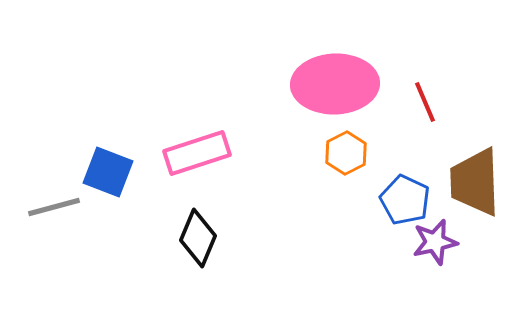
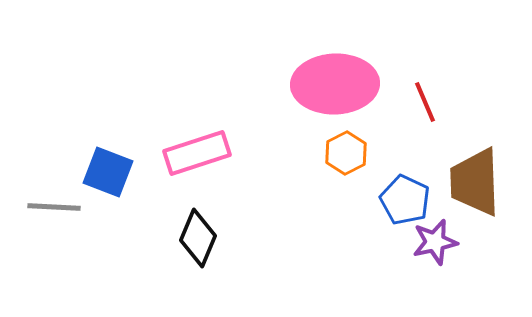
gray line: rotated 18 degrees clockwise
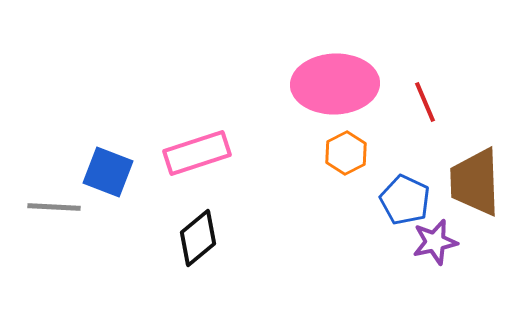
black diamond: rotated 28 degrees clockwise
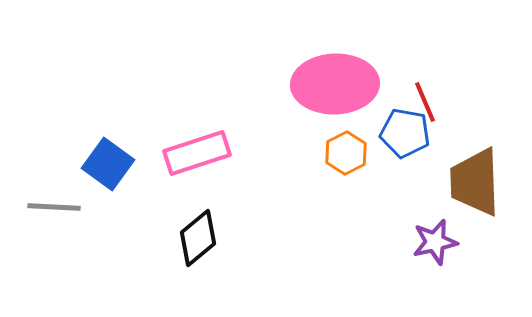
blue square: moved 8 px up; rotated 15 degrees clockwise
blue pentagon: moved 67 px up; rotated 15 degrees counterclockwise
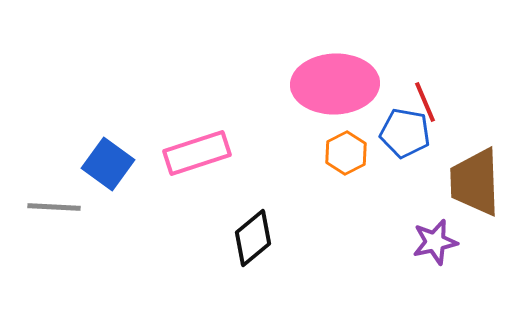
black diamond: moved 55 px right
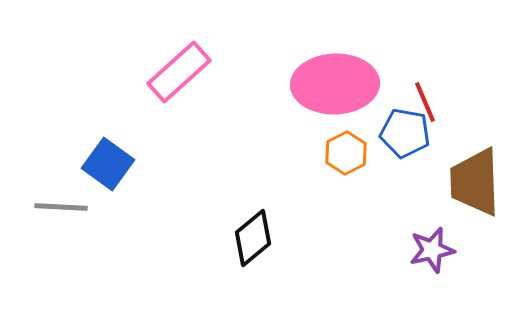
pink rectangle: moved 18 px left, 81 px up; rotated 24 degrees counterclockwise
gray line: moved 7 px right
purple star: moved 3 px left, 8 px down
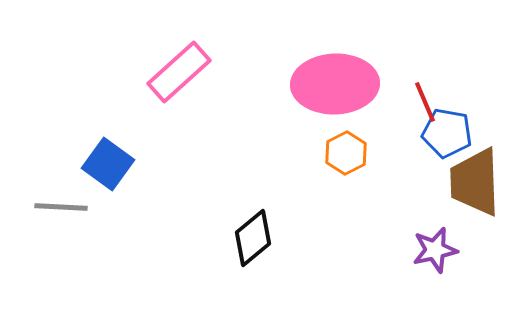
blue pentagon: moved 42 px right
purple star: moved 3 px right
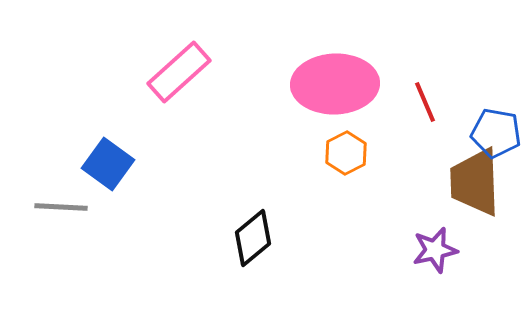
blue pentagon: moved 49 px right
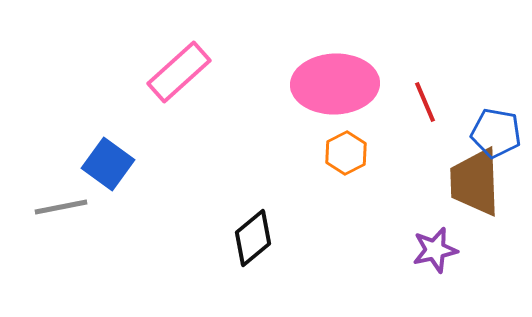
gray line: rotated 14 degrees counterclockwise
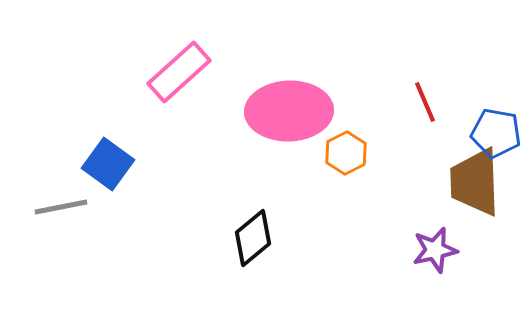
pink ellipse: moved 46 px left, 27 px down
